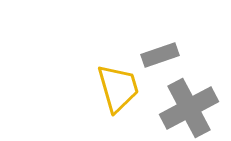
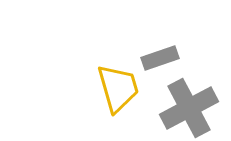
gray rectangle: moved 3 px down
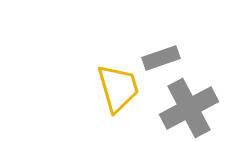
gray rectangle: moved 1 px right
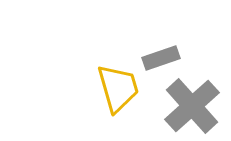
gray cross: moved 3 px right, 2 px up; rotated 14 degrees counterclockwise
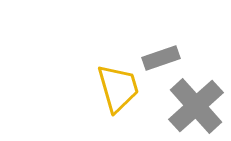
gray cross: moved 4 px right
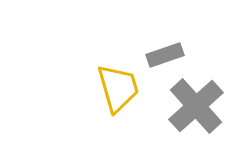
gray rectangle: moved 4 px right, 3 px up
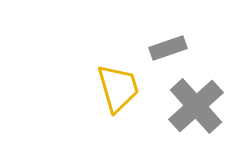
gray rectangle: moved 3 px right, 7 px up
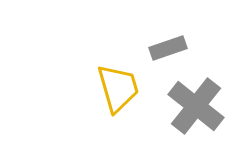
gray cross: rotated 10 degrees counterclockwise
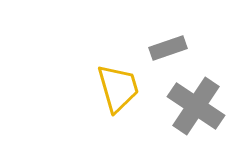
gray cross: rotated 4 degrees counterclockwise
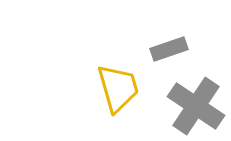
gray rectangle: moved 1 px right, 1 px down
